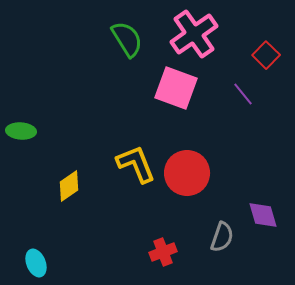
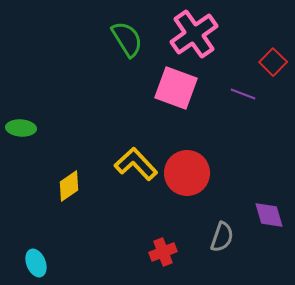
red square: moved 7 px right, 7 px down
purple line: rotated 30 degrees counterclockwise
green ellipse: moved 3 px up
yellow L-shape: rotated 21 degrees counterclockwise
purple diamond: moved 6 px right
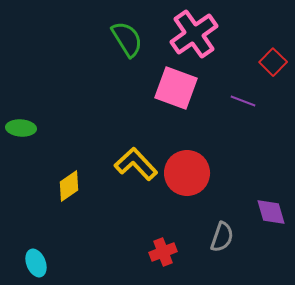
purple line: moved 7 px down
purple diamond: moved 2 px right, 3 px up
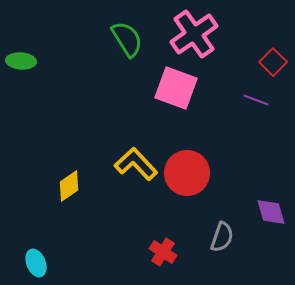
purple line: moved 13 px right, 1 px up
green ellipse: moved 67 px up
red cross: rotated 36 degrees counterclockwise
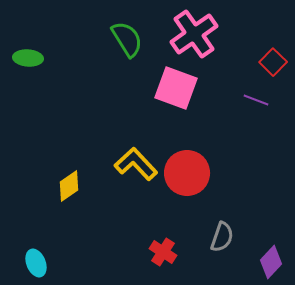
green ellipse: moved 7 px right, 3 px up
purple diamond: moved 50 px down; rotated 60 degrees clockwise
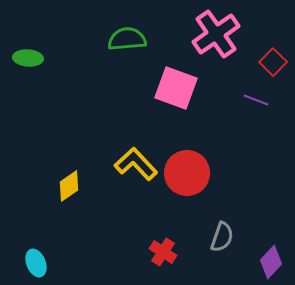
pink cross: moved 22 px right
green semicircle: rotated 63 degrees counterclockwise
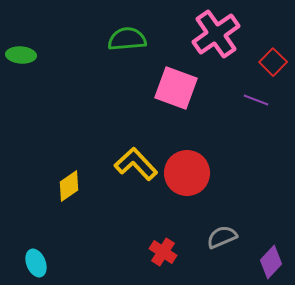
green ellipse: moved 7 px left, 3 px up
gray semicircle: rotated 132 degrees counterclockwise
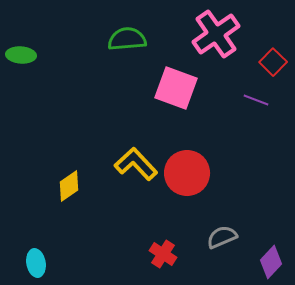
red cross: moved 2 px down
cyan ellipse: rotated 12 degrees clockwise
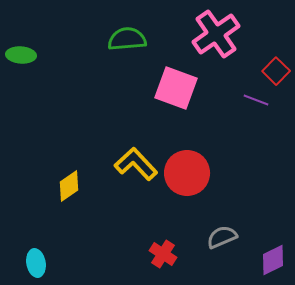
red square: moved 3 px right, 9 px down
purple diamond: moved 2 px right, 2 px up; rotated 20 degrees clockwise
